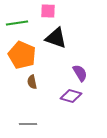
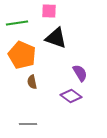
pink square: moved 1 px right
purple diamond: rotated 20 degrees clockwise
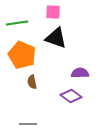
pink square: moved 4 px right, 1 px down
purple semicircle: rotated 60 degrees counterclockwise
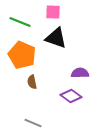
green line: moved 3 px right, 1 px up; rotated 30 degrees clockwise
gray line: moved 5 px right, 1 px up; rotated 24 degrees clockwise
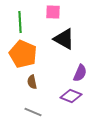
green line: rotated 65 degrees clockwise
black triangle: moved 8 px right, 1 px down; rotated 10 degrees clockwise
orange pentagon: moved 1 px right, 1 px up
purple semicircle: rotated 114 degrees clockwise
purple diamond: rotated 15 degrees counterclockwise
gray line: moved 11 px up
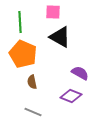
black triangle: moved 4 px left, 2 px up
purple semicircle: rotated 84 degrees counterclockwise
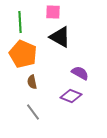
gray line: rotated 30 degrees clockwise
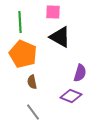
purple semicircle: rotated 78 degrees clockwise
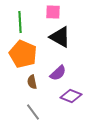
purple semicircle: moved 22 px left; rotated 30 degrees clockwise
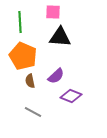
black triangle: rotated 25 degrees counterclockwise
orange pentagon: moved 2 px down
purple semicircle: moved 2 px left, 3 px down
brown semicircle: moved 2 px left, 1 px up
gray line: rotated 24 degrees counterclockwise
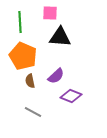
pink square: moved 3 px left, 1 px down
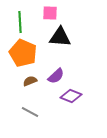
orange pentagon: moved 3 px up
brown semicircle: rotated 80 degrees clockwise
gray line: moved 3 px left
